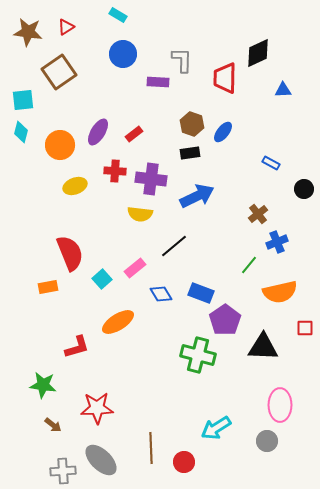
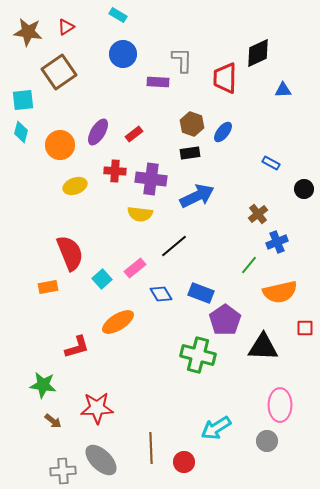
brown arrow at (53, 425): moved 4 px up
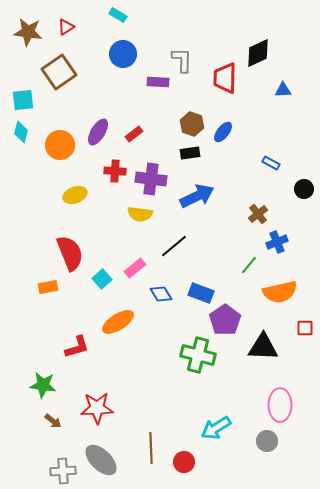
yellow ellipse at (75, 186): moved 9 px down
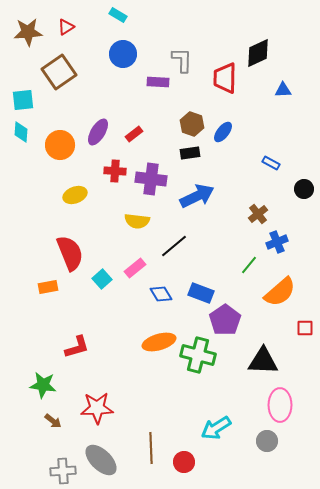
brown star at (28, 32): rotated 12 degrees counterclockwise
cyan diamond at (21, 132): rotated 10 degrees counterclockwise
yellow semicircle at (140, 214): moved 3 px left, 7 px down
orange semicircle at (280, 292): rotated 28 degrees counterclockwise
orange ellipse at (118, 322): moved 41 px right, 20 px down; rotated 16 degrees clockwise
black triangle at (263, 347): moved 14 px down
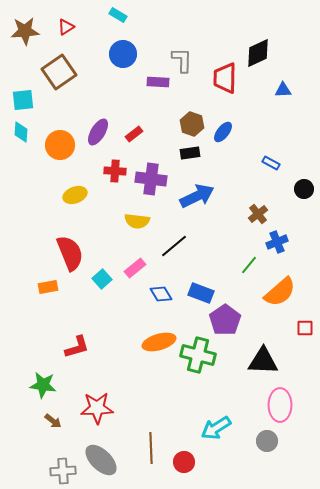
brown star at (28, 32): moved 3 px left, 1 px up
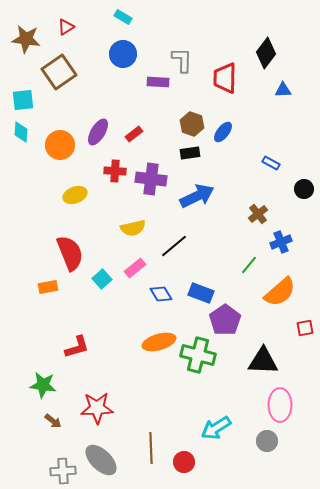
cyan rectangle at (118, 15): moved 5 px right, 2 px down
brown star at (25, 31): moved 1 px right, 8 px down; rotated 12 degrees clockwise
black diamond at (258, 53): moved 8 px right; rotated 28 degrees counterclockwise
yellow semicircle at (137, 221): moved 4 px left, 7 px down; rotated 20 degrees counterclockwise
blue cross at (277, 242): moved 4 px right
red square at (305, 328): rotated 12 degrees counterclockwise
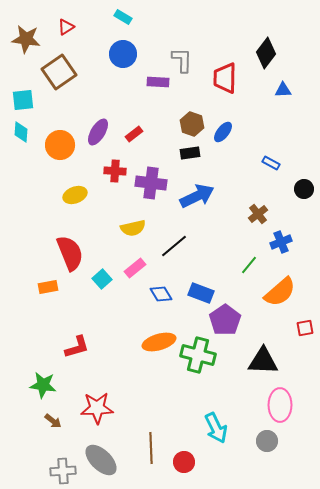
purple cross at (151, 179): moved 4 px down
cyan arrow at (216, 428): rotated 84 degrees counterclockwise
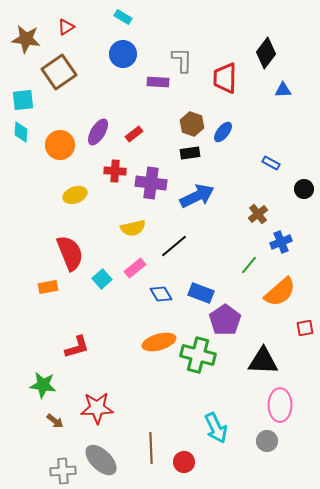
brown arrow at (53, 421): moved 2 px right
